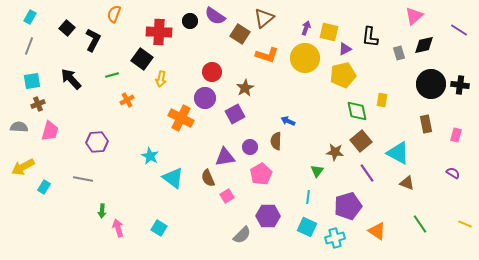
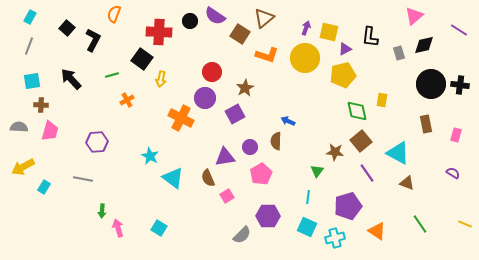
brown cross at (38, 104): moved 3 px right, 1 px down; rotated 24 degrees clockwise
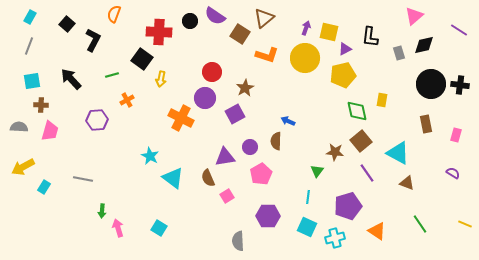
black square at (67, 28): moved 4 px up
purple hexagon at (97, 142): moved 22 px up
gray semicircle at (242, 235): moved 4 px left, 6 px down; rotated 132 degrees clockwise
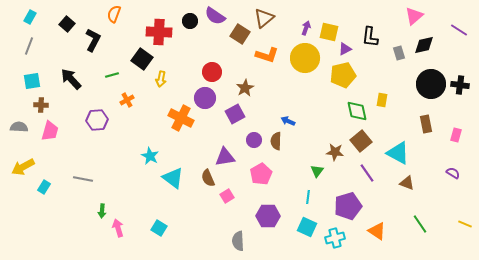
purple circle at (250, 147): moved 4 px right, 7 px up
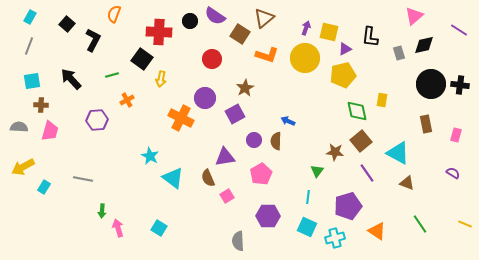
red circle at (212, 72): moved 13 px up
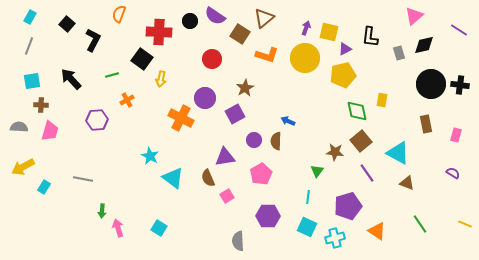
orange semicircle at (114, 14): moved 5 px right
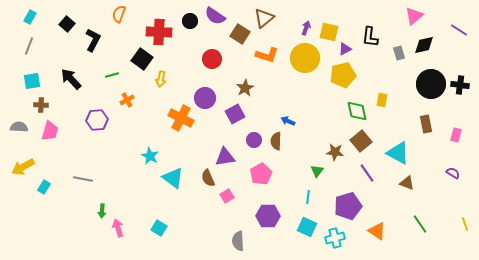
yellow line at (465, 224): rotated 48 degrees clockwise
